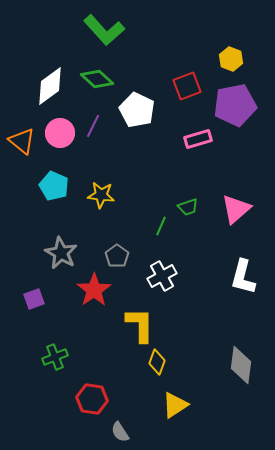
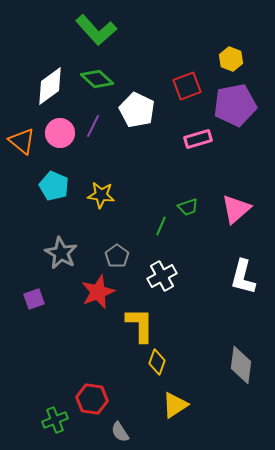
green L-shape: moved 8 px left
red star: moved 4 px right, 2 px down; rotated 12 degrees clockwise
green cross: moved 63 px down
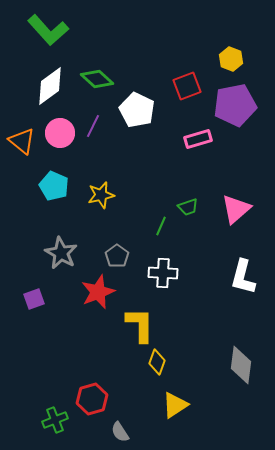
green L-shape: moved 48 px left
yellow star: rotated 20 degrees counterclockwise
white cross: moved 1 px right, 3 px up; rotated 32 degrees clockwise
red hexagon: rotated 24 degrees counterclockwise
